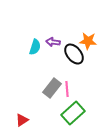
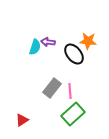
purple arrow: moved 5 px left
pink line: moved 3 px right, 2 px down
green rectangle: moved 1 px down
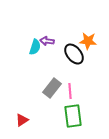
purple arrow: moved 1 px left, 1 px up
green rectangle: moved 2 px down; rotated 55 degrees counterclockwise
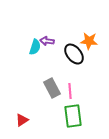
orange star: moved 1 px right
gray rectangle: rotated 66 degrees counterclockwise
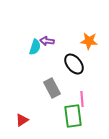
black ellipse: moved 10 px down
pink line: moved 12 px right, 8 px down
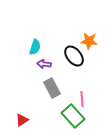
purple arrow: moved 3 px left, 23 px down
black ellipse: moved 8 px up
green rectangle: rotated 35 degrees counterclockwise
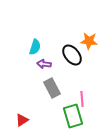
black ellipse: moved 2 px left, 1 px up
green rectangle: rotated 25 degrees clockwise
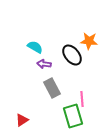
cyan semicircle: rotated 77 degrees counterclockwise
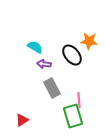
pink line: moved 3 px left, 1 px down
